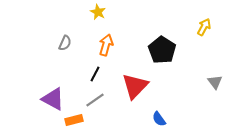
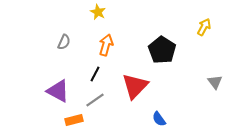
gray semicircle: moved 1 px left, 1 px up
purple triangle: moved 5 px right, 8 px up
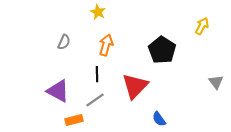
yellow arrow: moved 2 px left, 1 px up
black line: moved 2 px right; rotated 28 degrees counterclockwise
gray triangle: moved 1 px right
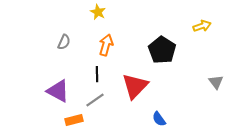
yellow arrow: rotated 42 degrees clockwise
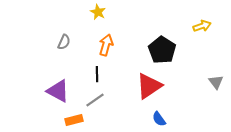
red triangle: moved 14 px right; rotated 12 degrees clockwise
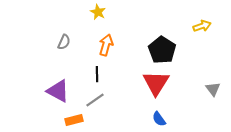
gray triangle: moved 3 px left, 7 px down
red triangle: moved 7 px right, 3 px up; rotated 24 degrees counterclockwise
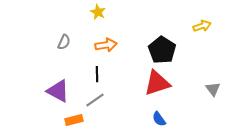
orange arrow: rotated 65 degrees clockwise
red triangle: moved 1 px right; rotated 40 degrees clockwise
